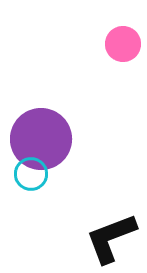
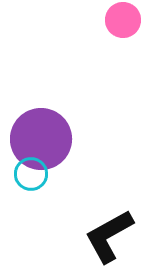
pink circle: moved 24 px up
black L-shape: moved 2 px left, 2 px up; rotated 8 degrees counterclockwise
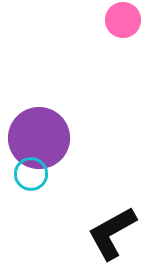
purple circle: moved 2 px left, 1 px up
black L-shape: moved 3 px right, 3 px up
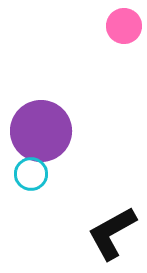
pink circle: moved 1 px right, 6 px down
purple circle: moved 2 px right, 7 px up
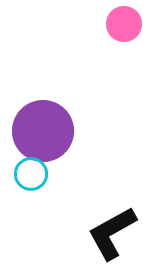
pink circle: moved 2 px up
purple circle: moved 2 px right
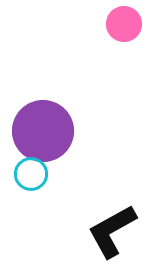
black L-shape: moved 2 px up
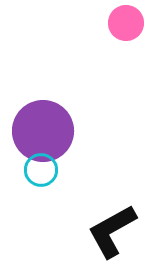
pink circle: moved 2 px right, 1 px up
cyan circle: moved 10 px right, 4 px up
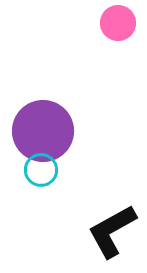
pink circle: moved 8 px left
